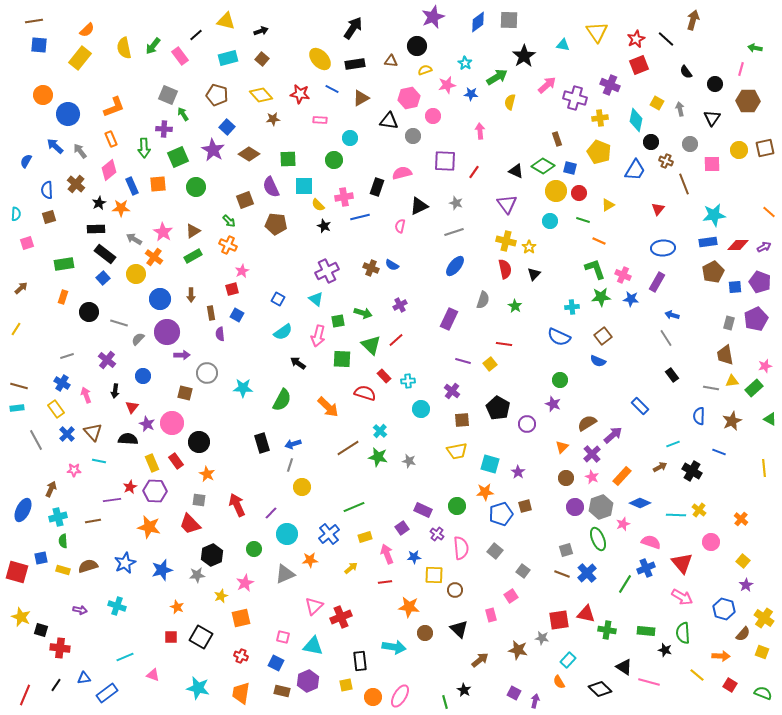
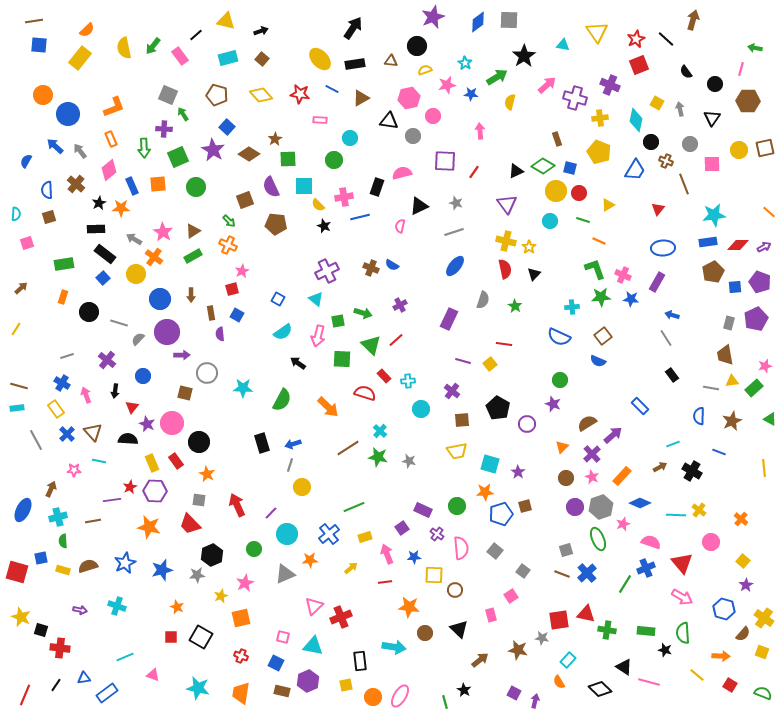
brown star at (273, 119): moved 2 px right, 20 px down; rotated 24 degrees counterclockwise
black triangle at (516, 171): rotated 49 degrees counterclockwise
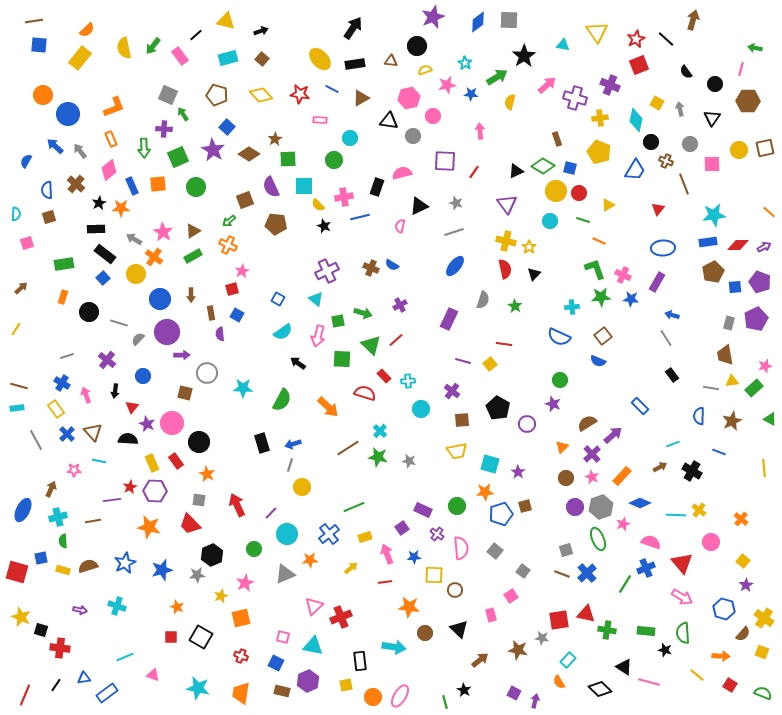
green arrow at (229, 221): rotated 96 degrees clockwise
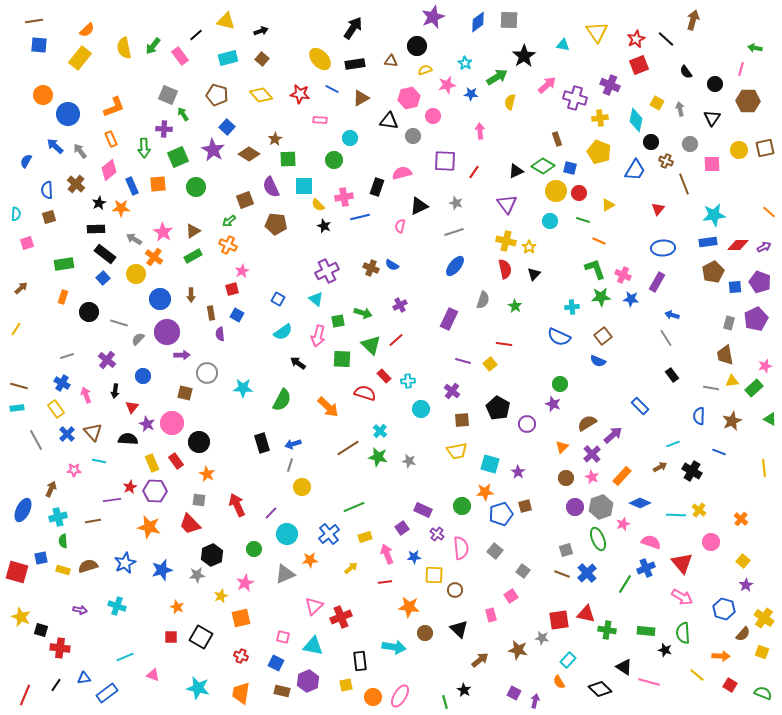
green circle at (560, 380): moved 4 px down
green circle at (457, 506): moved 5 px right
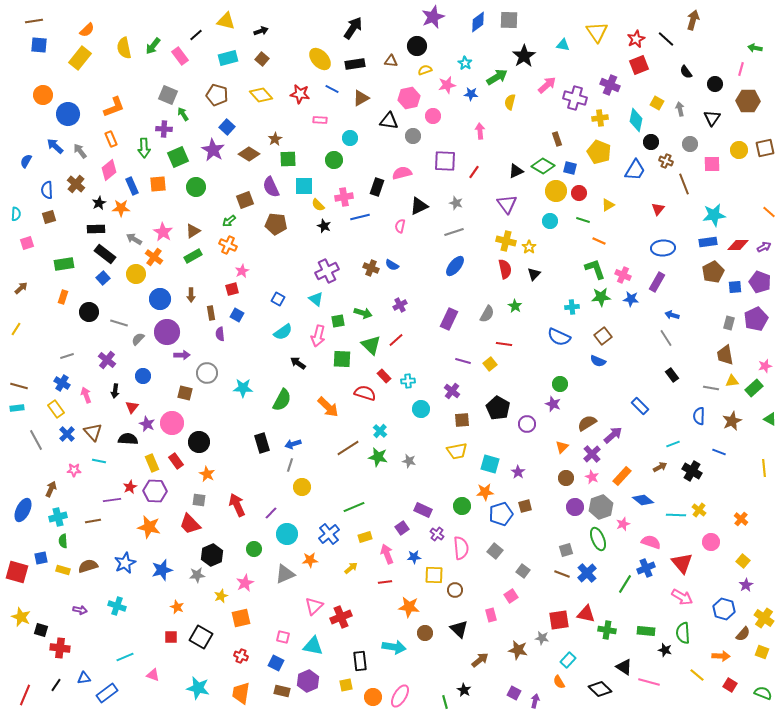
gray semicircle at (483, 300): moved 4 px right, 14 px down; rotated 12 degrees clockwise
blue diamond at (640, 503): moved 3 px right, 3 px up; rotated 15 degrees clockwise
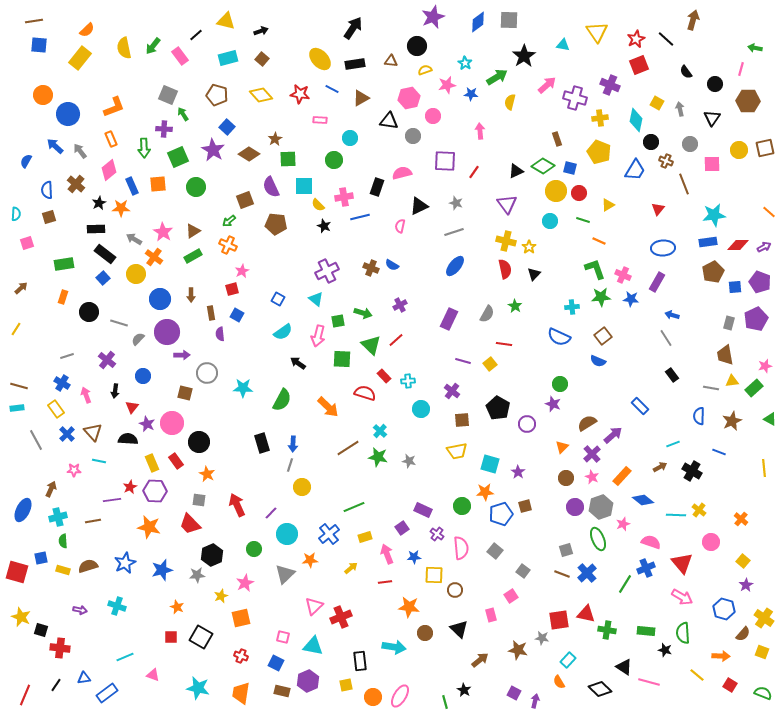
blue arrow at (293, 444): rotated 70 degrees counterclockwise
gray triangle at (285, 574): rotated 20 degrees counterclockwise
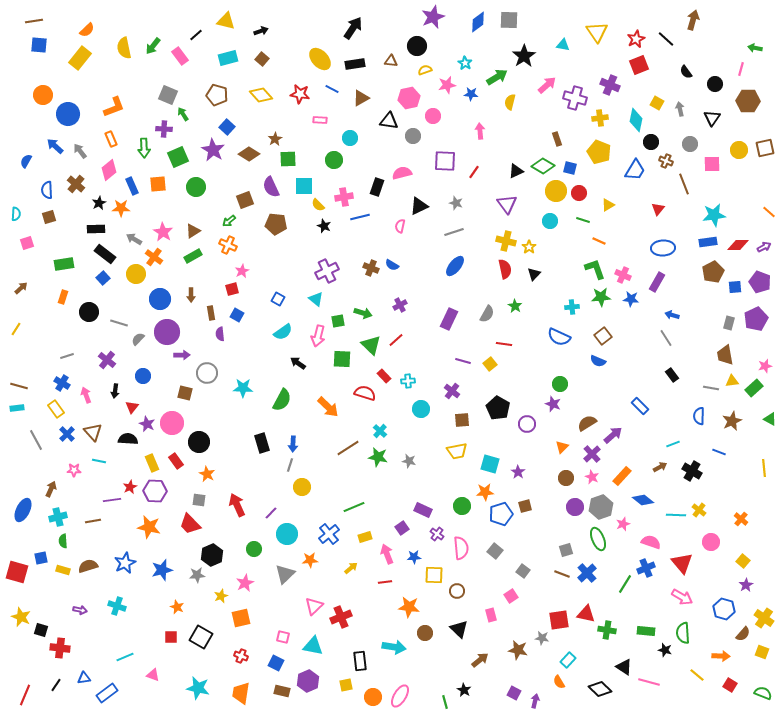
brown circle at (455, 590): moved 2 px right, 1 px down
